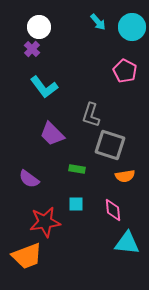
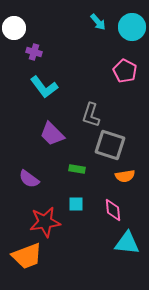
white circle: moved 25 px left, 1 px down
purple cross: moved 2 px right, 3 px down; rotated 28 degrees counterclockwise
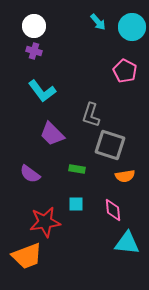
white circle: moved 20 px right, 2 px up
purple cross: moved 1 px up
cyan L-shape: moved 2 px left, 4 px down
purple semicircle: moved 1 px right, 5 px up
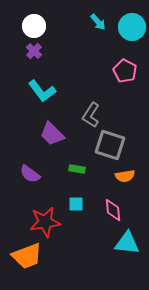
purple cross: rotated 28 degrees clockwise
gray L-shape: rotated 15 degrees clockwise
